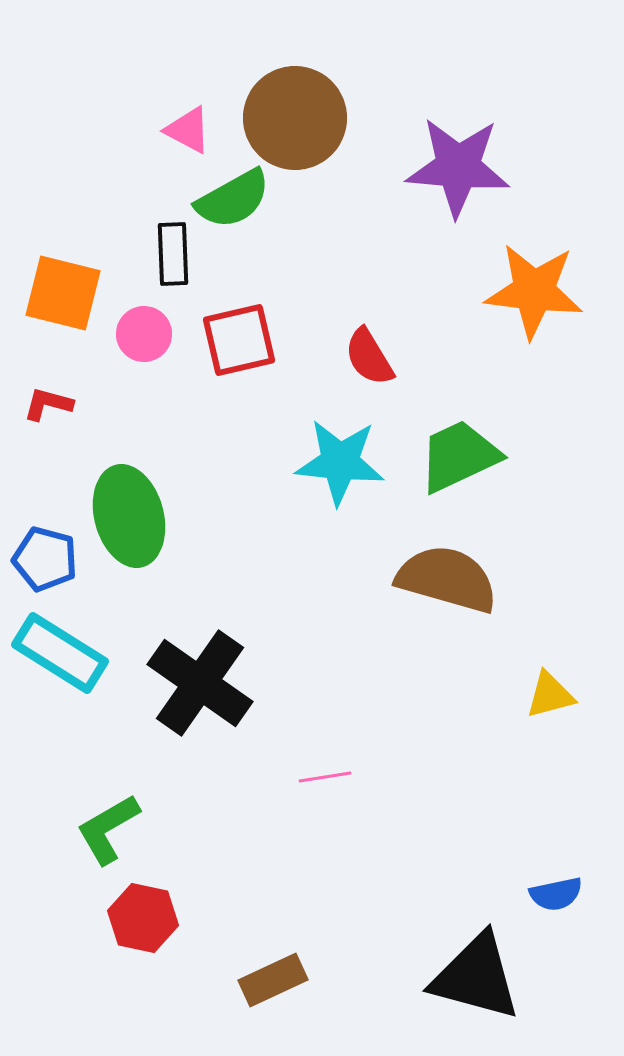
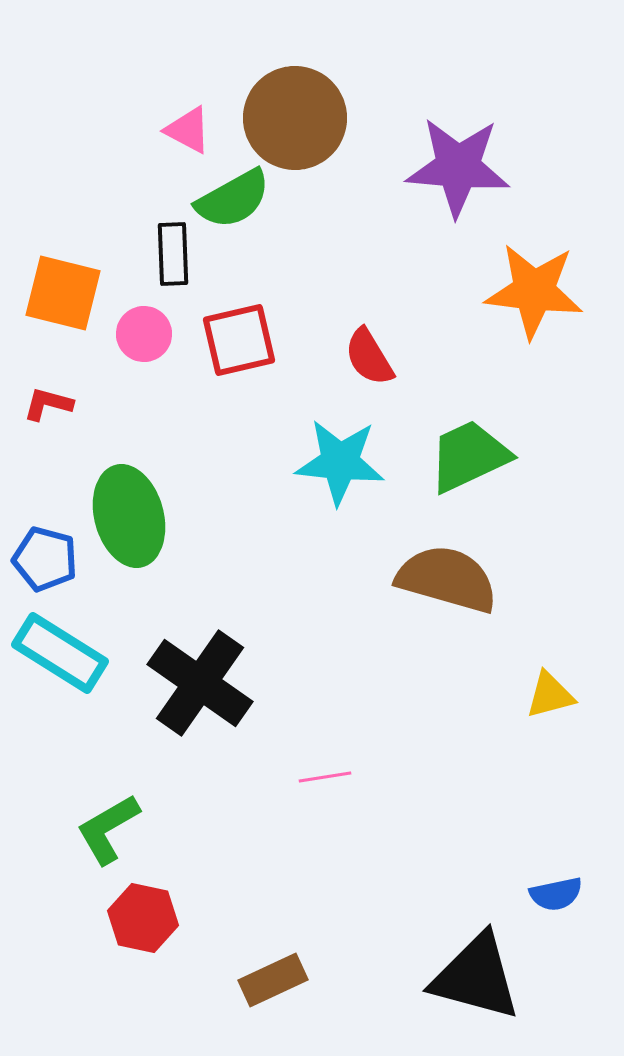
green trapezoid: moved 10 px right
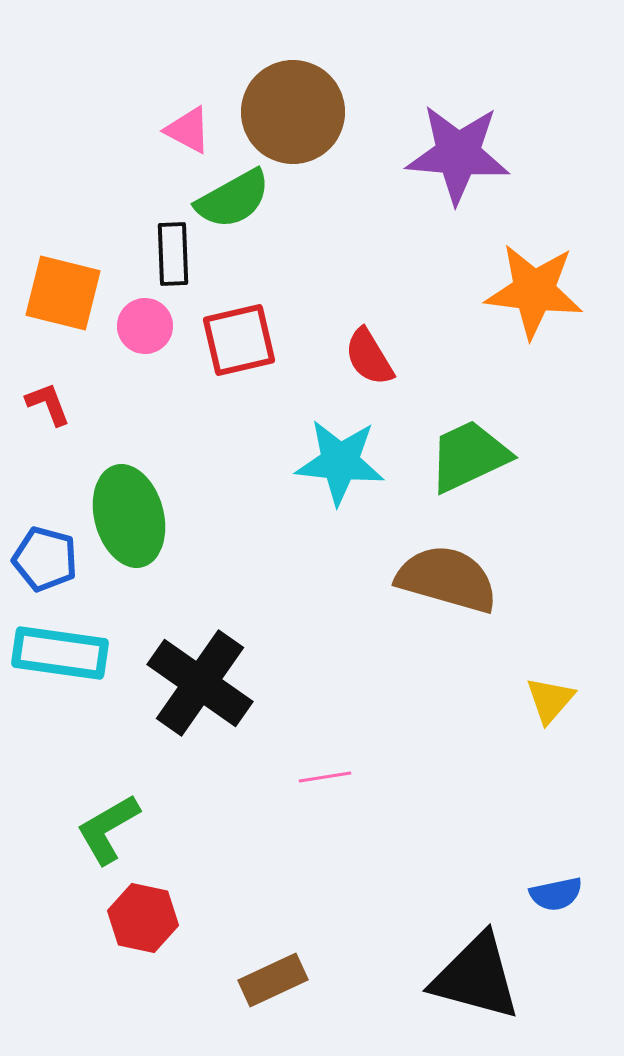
brown circle: moved 2 px left, 6 px up
purple star: moved 13 px up
pink circle: moved 1 px right, 8 px up
red L-shape: rotated 54 degrees clockwise
cyan rectangle: rotated 24 degrees counterclockwise
yellow triangle: moved 5 px down; rotated 34 degrees counterclockwise
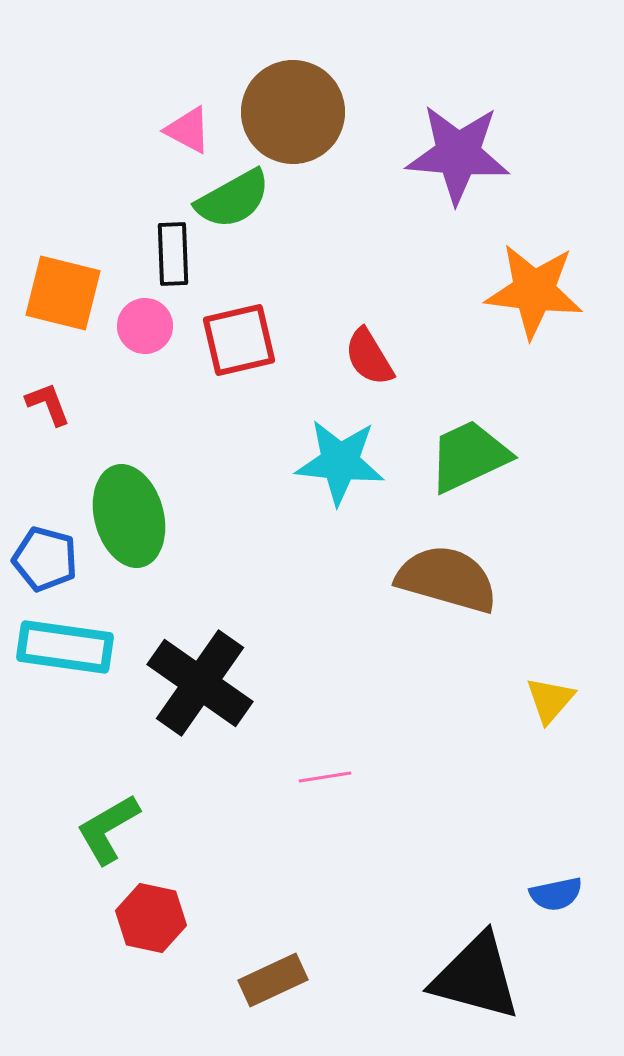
cyan rectangle: moved 5 px right, 6 px up
red hexagon: moved 8 px right
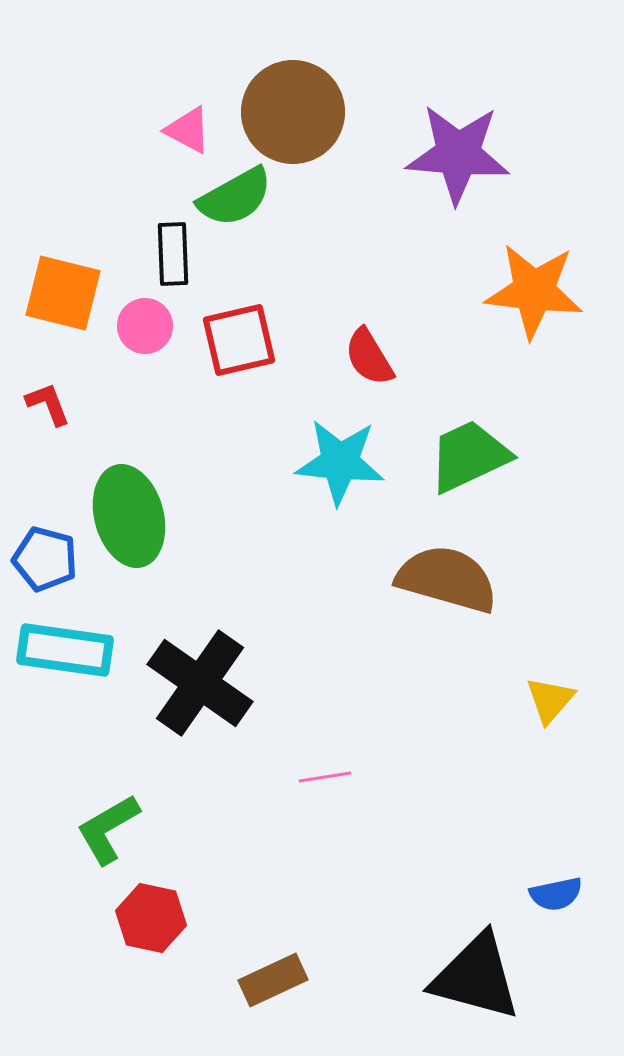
green semicircle: moved 2 px right, 2 px up
cyan rectangle: moved 3 px down
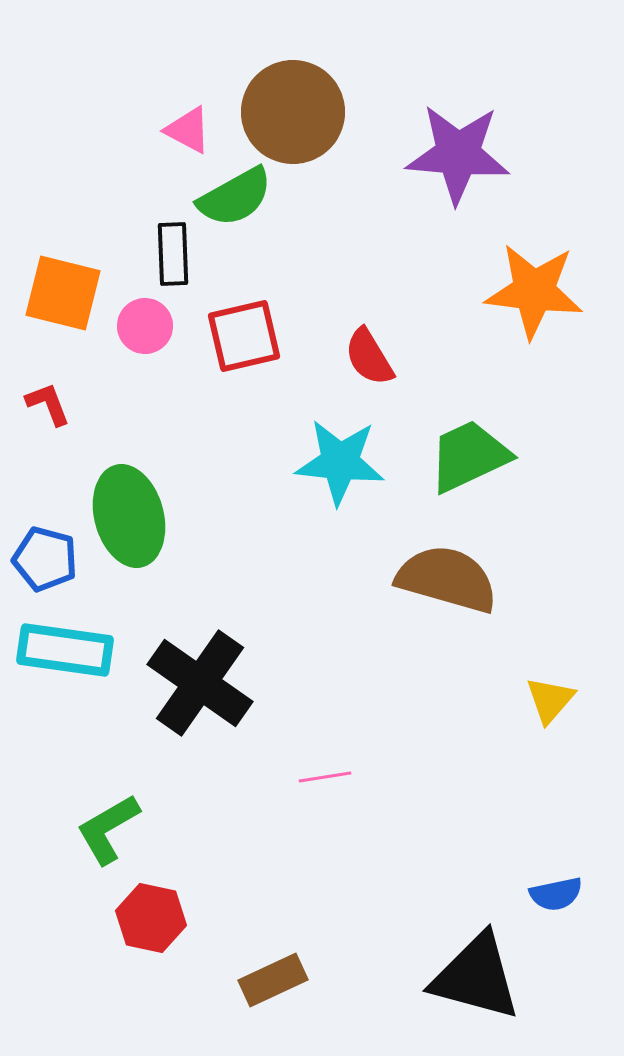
red square: moved 5 px right, 4 px up
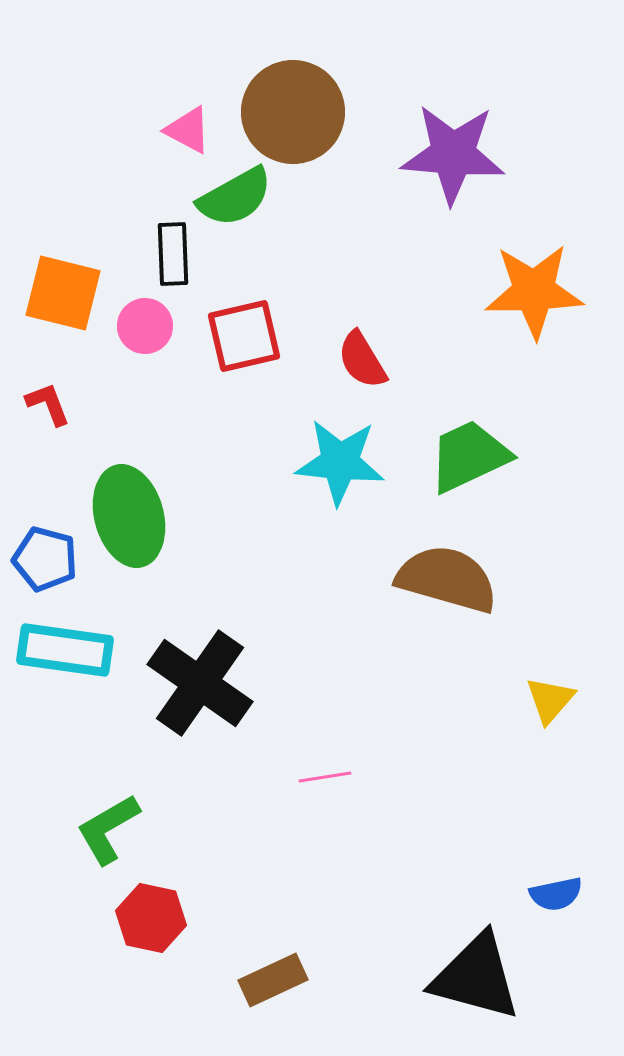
purple star: moved 5 px left
orange star: rotated 8 degrees counterclockwise
red semicircle: moved 7 px left, 3 px down
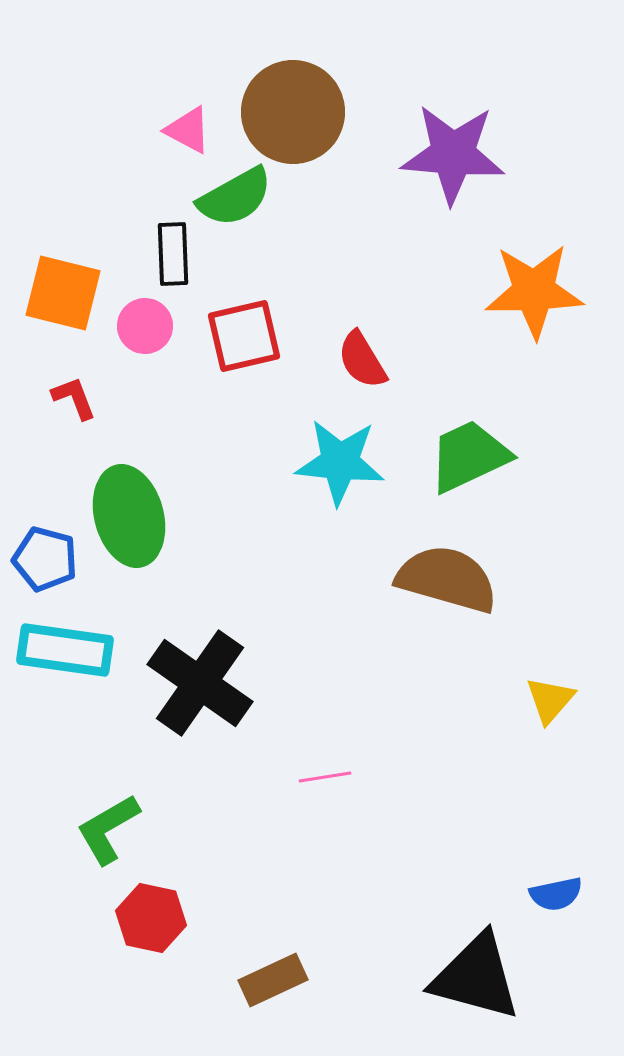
red L-shape: moved 26 px right, 6 px up
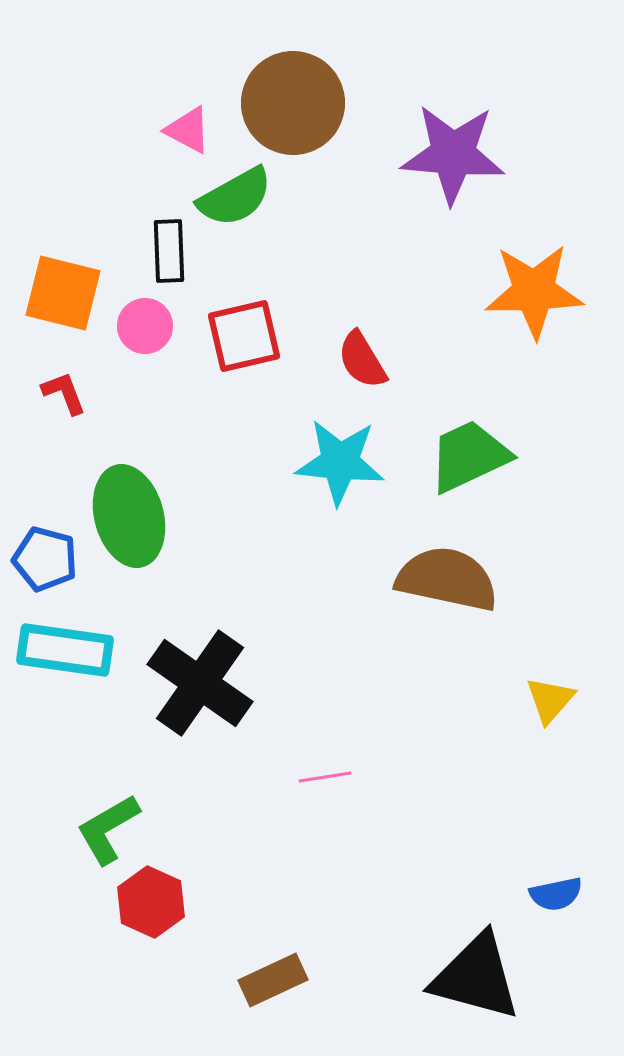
brown circle: moved 9 px up
black rectangle: moved 4 px left, 3 px up
red L-shape: moved 10 px left, 5 px up
brown semicircle: rotated 4 degrees counterclockwise
red hexagon: moved 16 px up; rotated 12 degrees clockwise
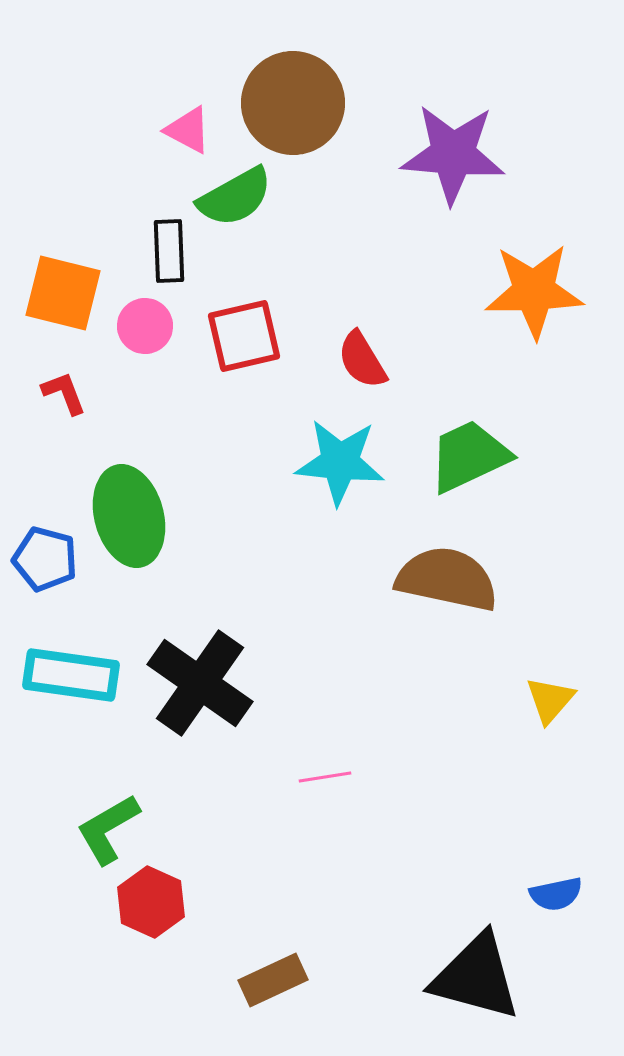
cyan rectangle: moved 6 px right, 25 px down
